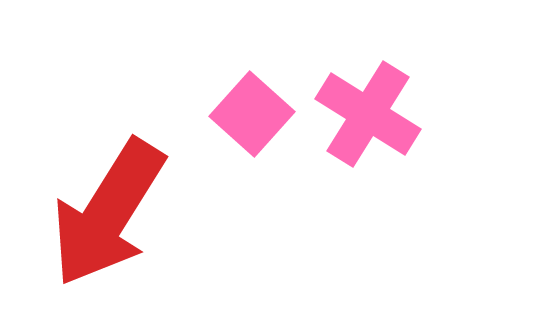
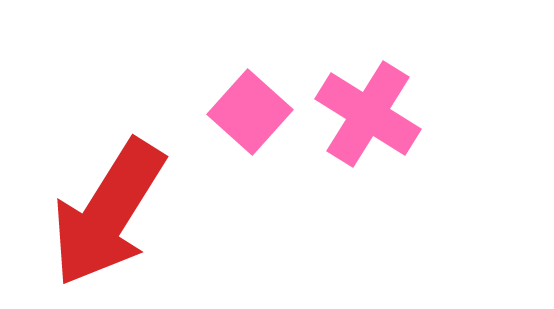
pink square: moved 2 px left, 2 px up
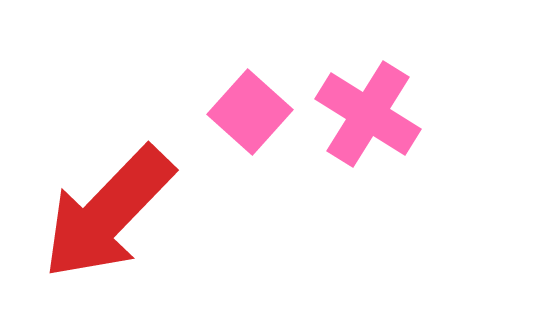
red arrow: rotated 12 degrees clockwise
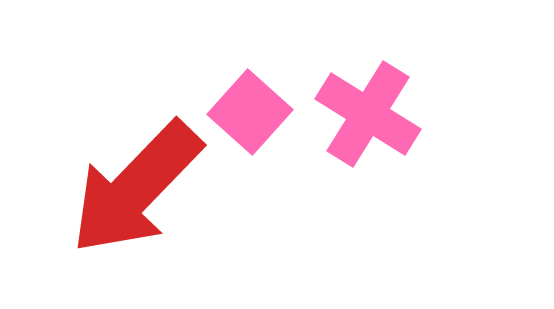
red arrow: moved 28 px right, 25 px up
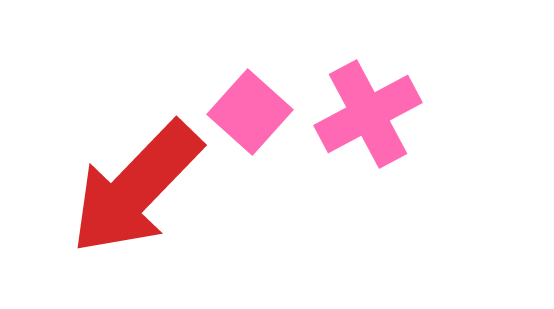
pink cross: rotated 30 degrees clockwise
